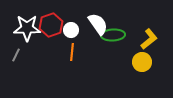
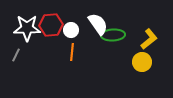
red hexagon: rotated 15 degrees clockwise
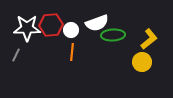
white semicircle: moved 1 px left, 1 px up; rotated 105 degrees clockwise
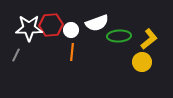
white star: moved 2 px right
green ellipse: moved 6 px right, 1 px down
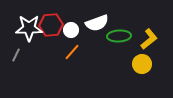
orange line: rotated 36 degrees clockwise
yellow circle: moved 2 px down
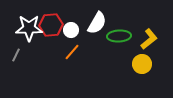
white semicircle: rotated 40 degrees counterclockwise
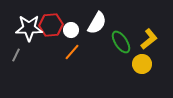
green ellipse: moved 2 px right, 6 px down; rotated 60 degrees clockwise
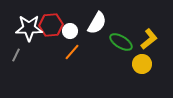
white circle: moved 1 px left, 1 px down
green ellipse: rotated 25 degrees counterclockwise
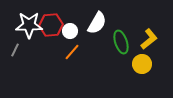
white star: moved 3 px up
green ellipse: rotated 40 degrees clockwise
gray line: moved 1 px left, 5 px up
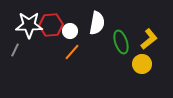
white semicircle: rotated 20 degrees counterclockwise
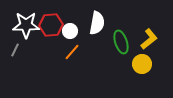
white star: moved 3 px left
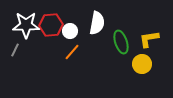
yellow L-shape: rotated 150 degrees counterclockwise
